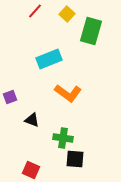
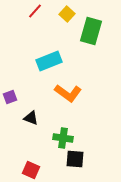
cyan rectangle: moved 2 px down
black triangle: moved 1 px left, 2 px up
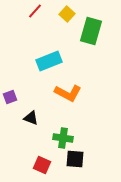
orange L-shape: rotated 8 degrees counterclockwise
red square: moved 11 px right, 5 px up
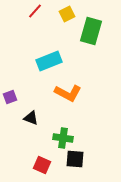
yellow square: rotated 21 degrees clockwise
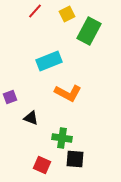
green rectangle: moved 2 px left; rotated 12 degrees clockwise
green cross: moved 1 px left
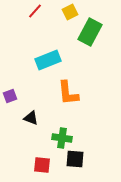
yellow square: moved 3 px right, 2 px up
green rectangle: moved 1 px right, 1 px down
cyan rectangle: moved 1 px left, 1 px up
orange L-shape: rotated 56 degrees clockwise
purple square: moved 1 px up
red square: rotated 18 degrees counterclockwise
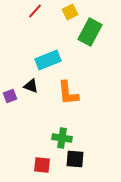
black triangle: moved 32 px up
